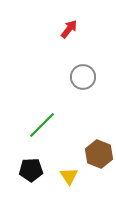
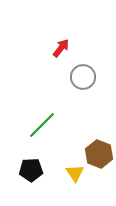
red arrow: moved 8 px left, 19 px down
yellow triangle: moved 6 px right, 3 px up
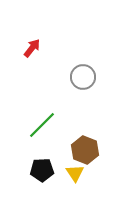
red arrow: moved 29 px left
brown hexagon: moved 14 px left, 4 px up
black pentagon: moved 11 px right
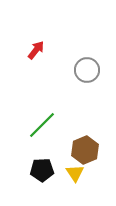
red arrow: moved 4 px right, 2 px down
gray circle: moved 4 px right, 7 px up
brown hexagon: rotated 16 degrees clockwise
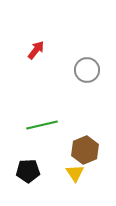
green line: rotated 32 degrees clockwise
black pentagon: moved 14 px left, 1 px down
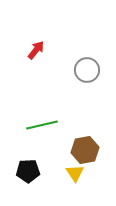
brown hexagon: rotated 12 degrees clockwise
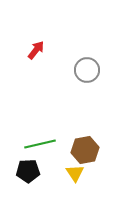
green line: moved 2 px left, 19 px down
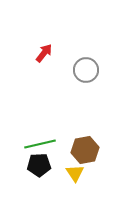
red arrow: moved 8 px right, 3 px down
gray circle: moved 1 px left
black pentagon: moved 11 px right, 6 px up
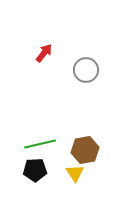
black pentagon: moved 4 px left, 5 px down
